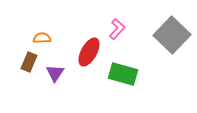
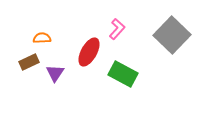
brown rectangle: rotated 42 degrees clockwise
green rectangle: rotated 12 degrees clockwise
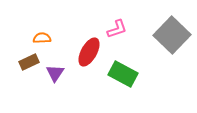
pink L-shape: rotated 30 degrees clockwise
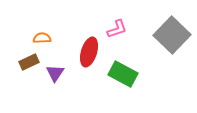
red ellipse: rotated 12 degrees counterclockwise
